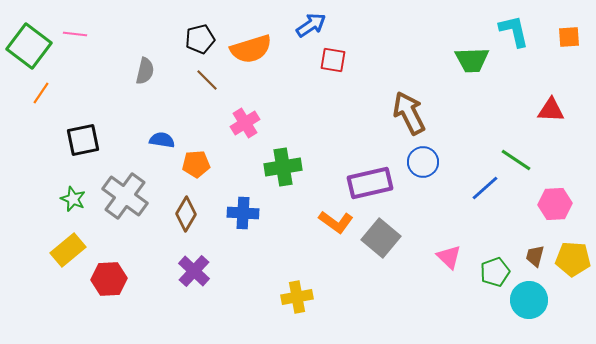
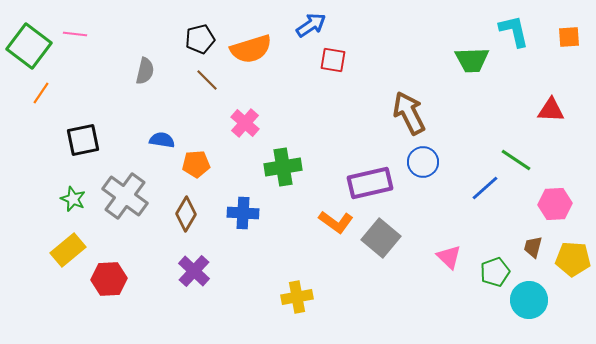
pink cross: rotated 16 degrees counterclockwise
brown trapezoid: moved 2 px left, 9 px up
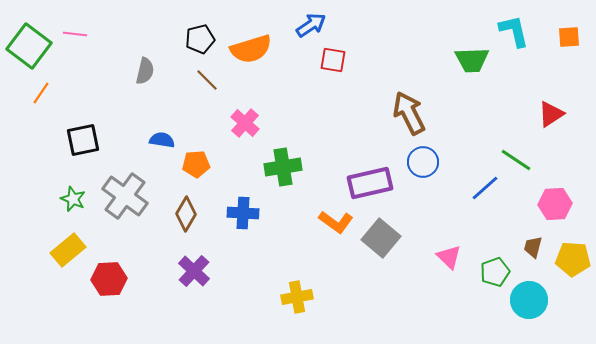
red triangle: moved 4 px down; rotated 36 degrees counterclockwise
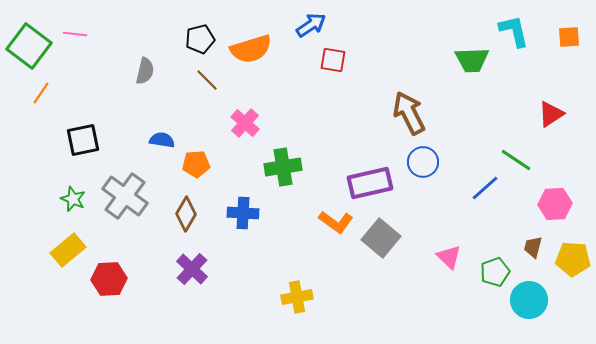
purple cross: moved 2 px left, 2 px up
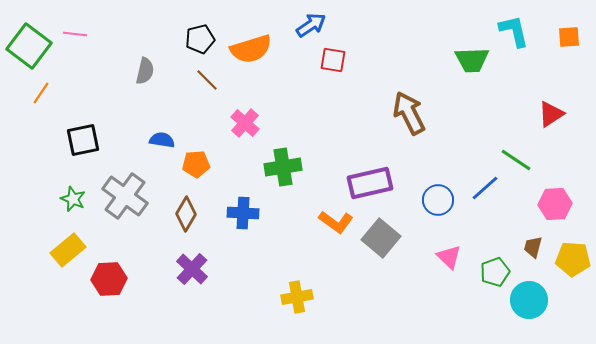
blue circle: moved 15 px right, 38 px down
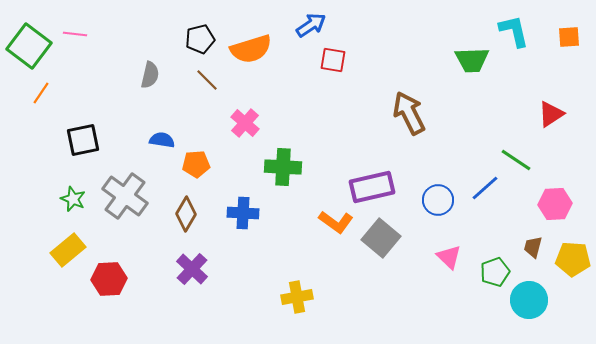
gray semicircle: moved 5 px right, 4 px down
green cross: rotated 12 degrees clockwise
purple rectangle: moved 2 px right, 4 px down
